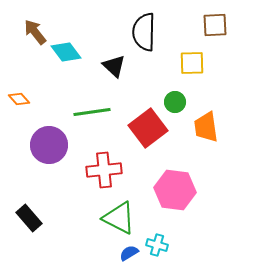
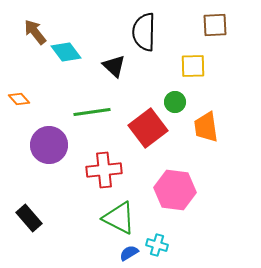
yellow square: moved 1 px right, 3 px down
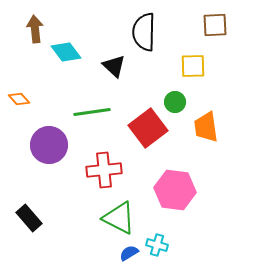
brown arrow: moved 3 px up; rotated 32 degrees clockwise
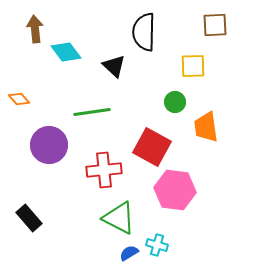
red square: moved 4 px right, 19 px down; rotated 24 degrees counterclockwise
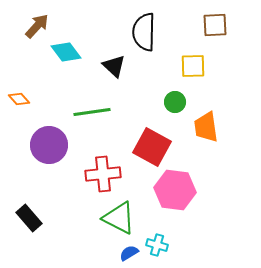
brown arrow: moved 2 px right, 3 px up; rotated 48 degrees clockwise
red cross: moved 1 px left, 4 px down
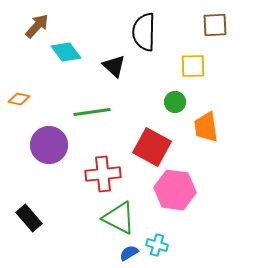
orange diamond: rotated 35 degrees counterclockwise
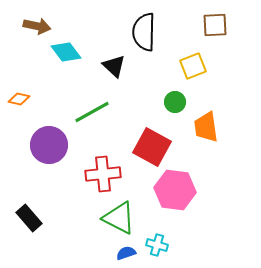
brown arrow: rotated 60 degrees clockwise
yellow square: rotated 20 degrees counterclockwise
green line: rotated 21 degrees counterclockwise
blue semicircle: moved 3 px left; rotated 12 degrees clockwise
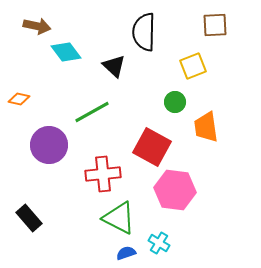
cyan cross: moved 2 px right, 2 px up; rotated 15 degrees clockwise
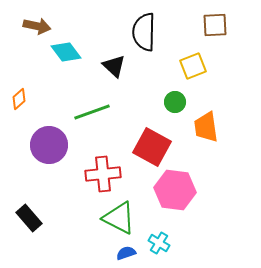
orange diamond: rotated 55 degrees counterclockwise
green line: rotated 9 degrees clockwise
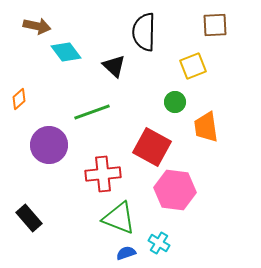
green triangle: rotated 6 degrees counterclockwise
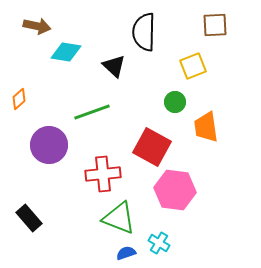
cyan diamond: rotated 44 degrees counterclockwise
